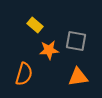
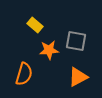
orange triangle: rotated 20 degrees counterclockwise
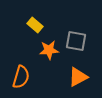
orange semicircle: moved 3 px left, 3 px down
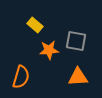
orange triangle: rotated 25 degrees clockwise
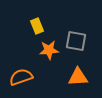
yellow rectangle: moved 2 px right, 1 px down; rotated 28 degrees clockwise
orange semicircle: rotated 125 degrees counterclockwise
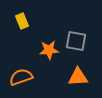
yellow rectangle: moved 15 px left, 5 px up
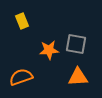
gray square: moved 3 px down
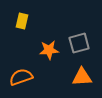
yellow rectangle: rotated 35 degrees clockwise
gray square: moved 3 px right, 1 px up; rotated 25 degrees counterclockwise
orange triangle: moved 4 px right
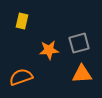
orange triangle: moved 3 px up
